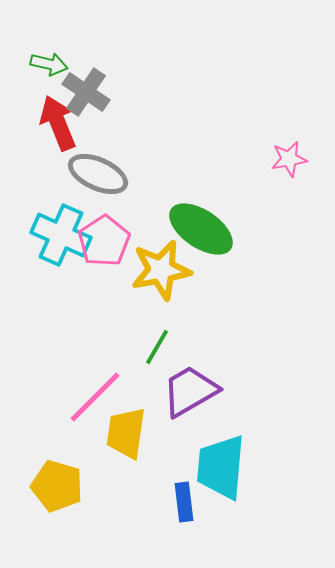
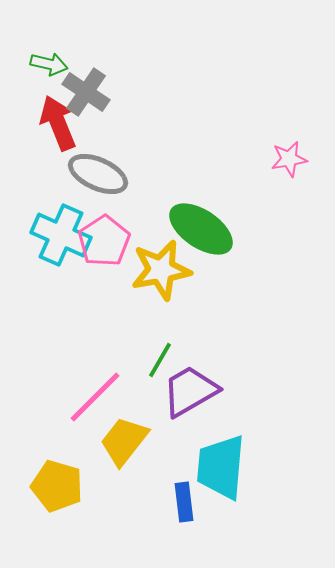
green line: moved 3 px right, 13 px down
yellow trapezoid: moved 2 px left, 8 px down; rotated 30 degrees clockwise
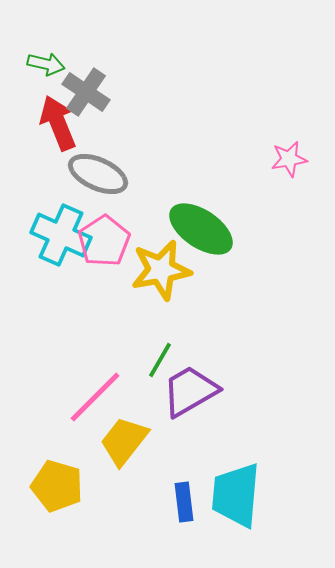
green arrow: moved 3 px left
cyan trapezoid: moved 15 px right, 28 px down
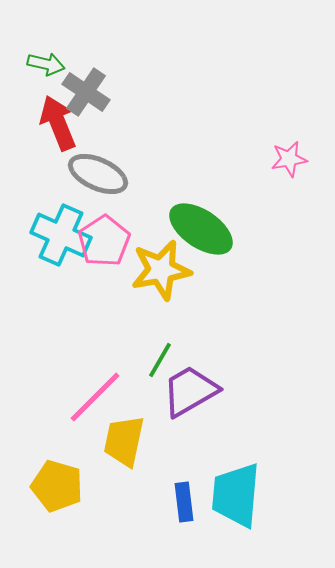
yellow trapezoid: rotated 26 degrees counterclockwise
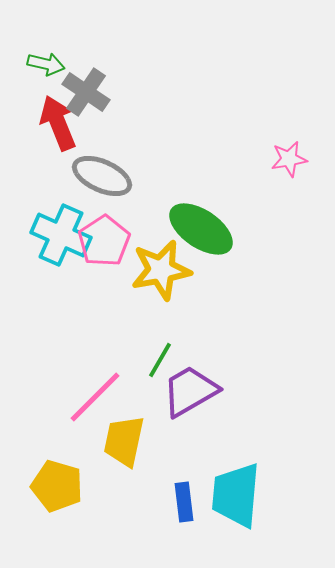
gray ellipse: moved 4 px right, 2 px down
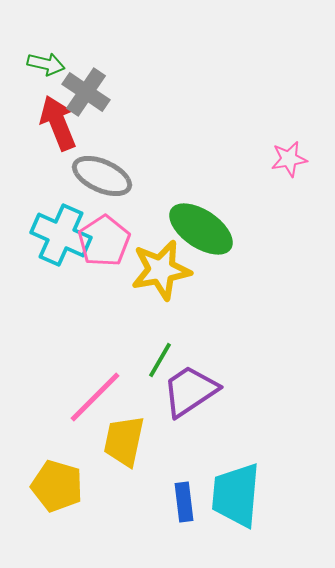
purple trapezoid: rotated 4 degrees counterclockwise
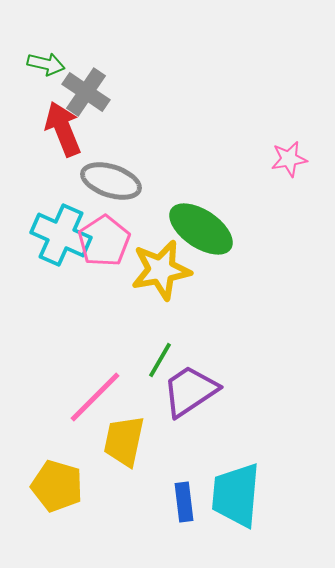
red arrow: moved 5 px right, 6 px down
gray ellipse: moved 9 px right, 5 px down; rotated 6 degrees counterclockwise
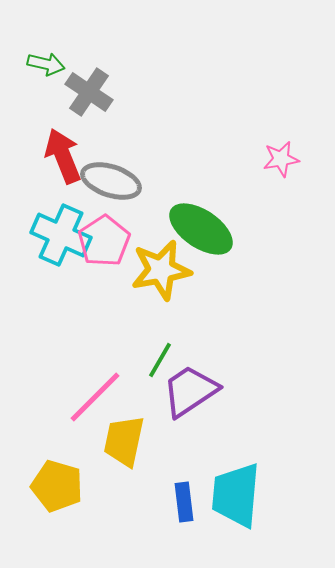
gray cross: moved 3 px right
red arrow: moved 27 px down
pink star: moved 8 px left
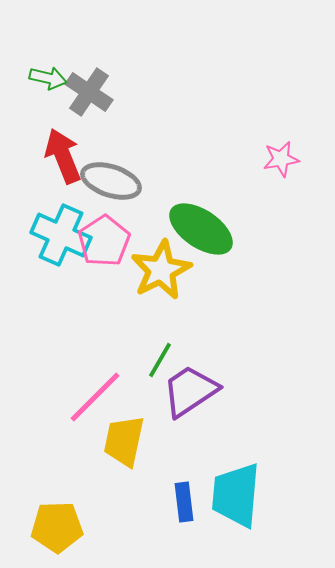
green arrow: moved 2 px right, 14 px down
yellow star: rotated 16 degrees counterclockwise
yellow pentagon: moved 41 px down; rotated 18 degrees counterclockwise
